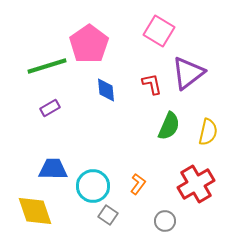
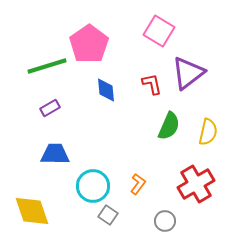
blue trapezoid: moved 2 px right, 15 px up
yellow diamond: moved 3 px left
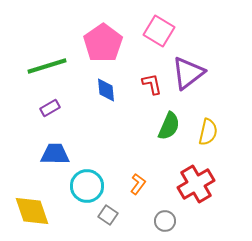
pink pentagon: moved 14 px right, 1 px up
cyan circle: moved 6 px left
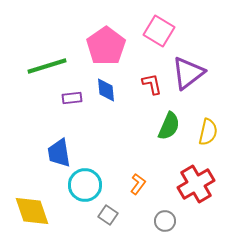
pink pentagon: moved 3 px right, 3 px down
purple rectangle: moved 22 px right, 10 px up; rotated 24 degrees clockwise
blue trapezoid: moved 4 px right, 1 px up; rotated 100 degrees counterclockwise
cyan circle: moved 2 px left, 1 px up
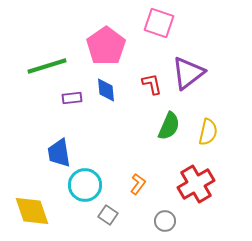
pink square: moved 8 px up; rotated 12 degrees counterclockwise
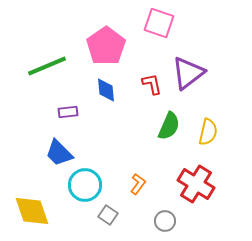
green line: rotated 6 degrees counterclockwise
purple rectangle: moved 4 px left, 14 px down
blue trapezoid: rotated 36 degrees counterclockwise
red cross: rotated 27 degrees counterclockwise
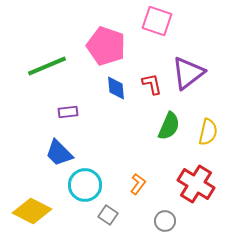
pink square: moved 2 px left, 2 px up
pink pentagon: rotated 18 degrees counterclockwise
blue diamond: moved 10 px right, 2 px up
yellow diamond: rotated 45 degrees counterclockwise
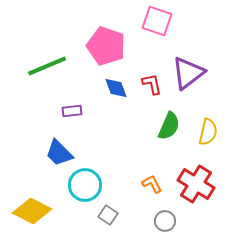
blue diamond: rotated 15 degrees counterclockwise
purple rectangle: moved 4 px right, 1 px up
orange L-shape: moved 14 px right; rotated 65 degrees counterclockwise
